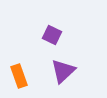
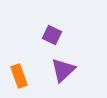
purple triangle: moved 1 px up
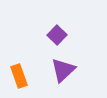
purple square: moved 5 px right; rotated 18 degrees clockwise
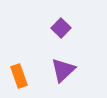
purple square: moved 4 px right, 7 px up
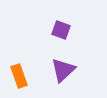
purple square: moved 2 px down; rotated 24 degrees counterclockwise
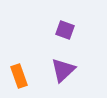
purple square: moved 4 px right
